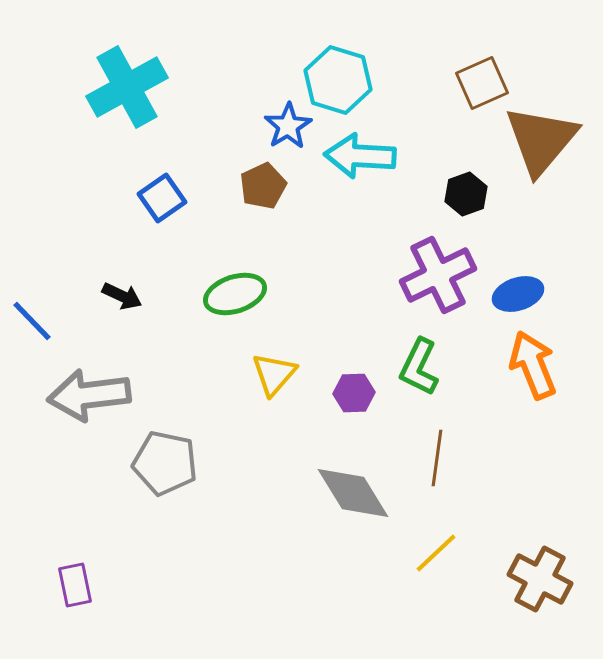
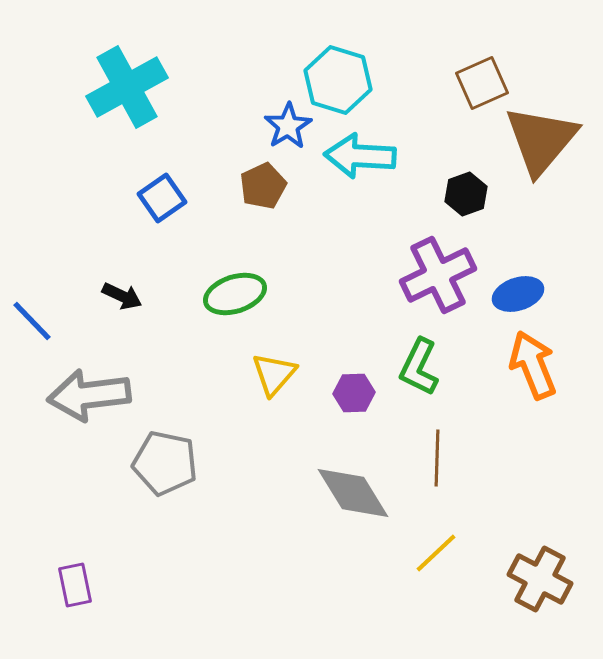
brown line: rotated 6 degrees counterclockwise
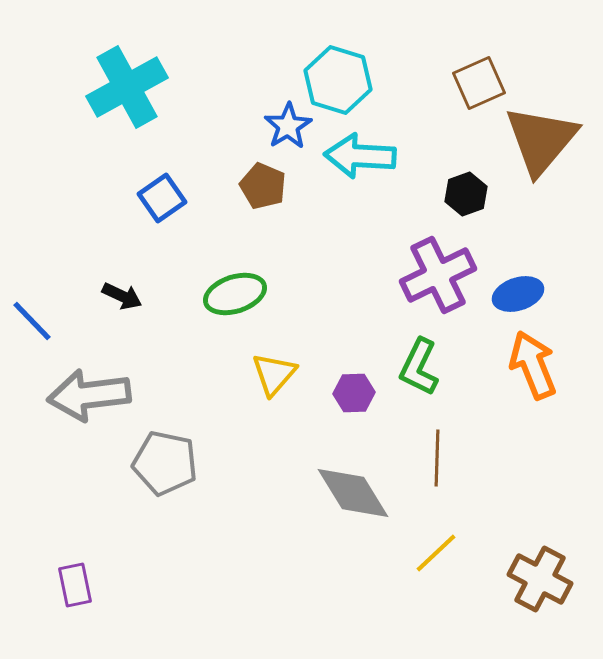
brown square: moved 3 px left
brown pentagon: rotated 24 degrees counterclockwise
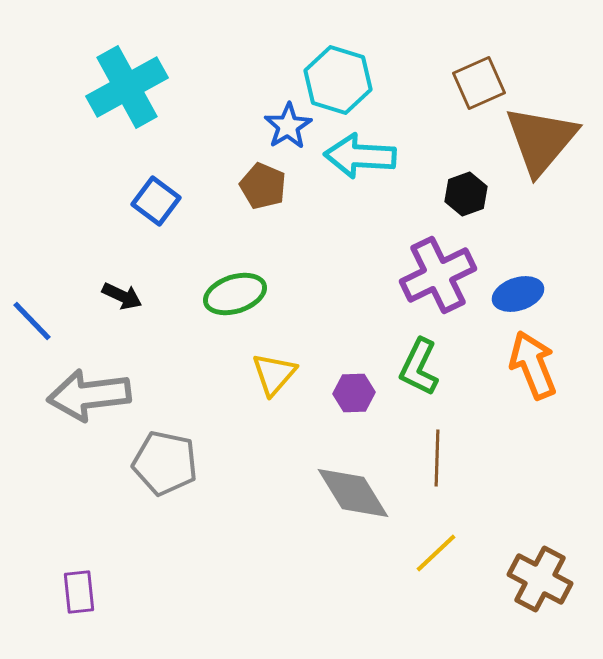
blue square: moved 6 px left, 3 px down; rotated 18 degrees counterclockwise
purple rectangle: moved 4 px right, 7 px down; rotated 6 degrees clockwise
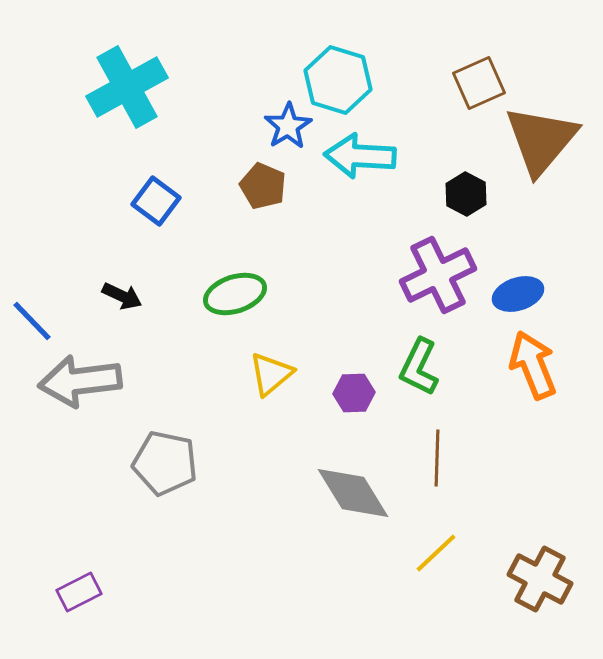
black hexagon: rotated 12 degrees counterclockwise
yellow triangle: moved 3 px left; rotated 9 degrees clockwise
gray arrow: moved 9 px left, 14 px up
purple rectangle: rotated 69 degrees clockwise
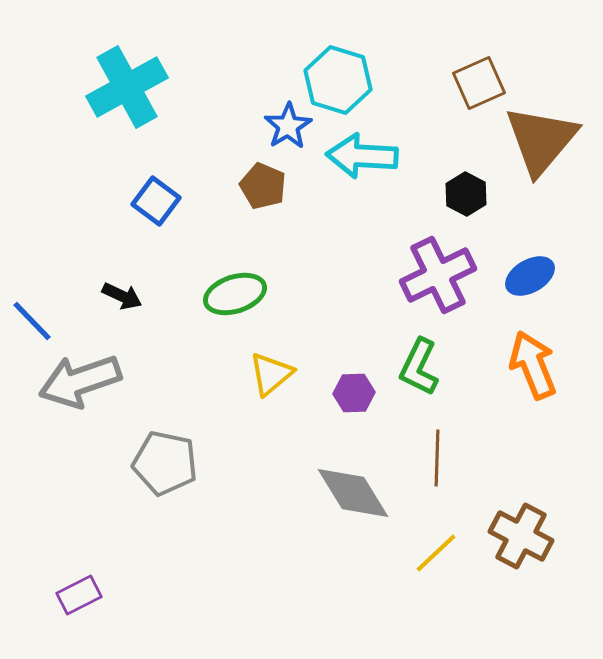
cyan arrow: moved 2 px right
blue ellipse: moved 12 px right, 18 px up; rotated 12 degrees counterclockwise
gray arrow: rotated 12 degrees counterclockwise
brown cross: moved 19 px left, 43 px up
purple rectangle: moved 3 px down
